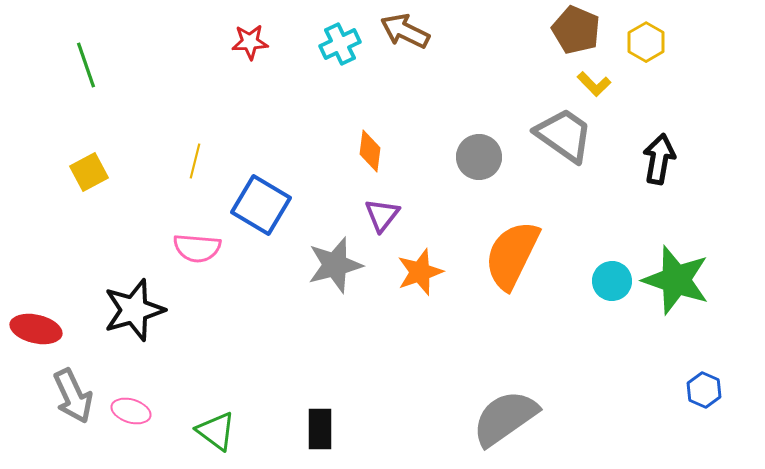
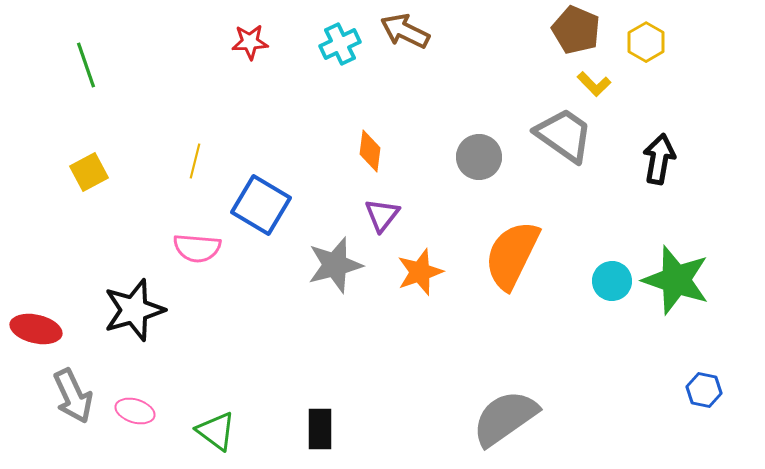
blue hexagon: rotated 12 degrees counterclockwise
pink ellipse: moved 4 px right
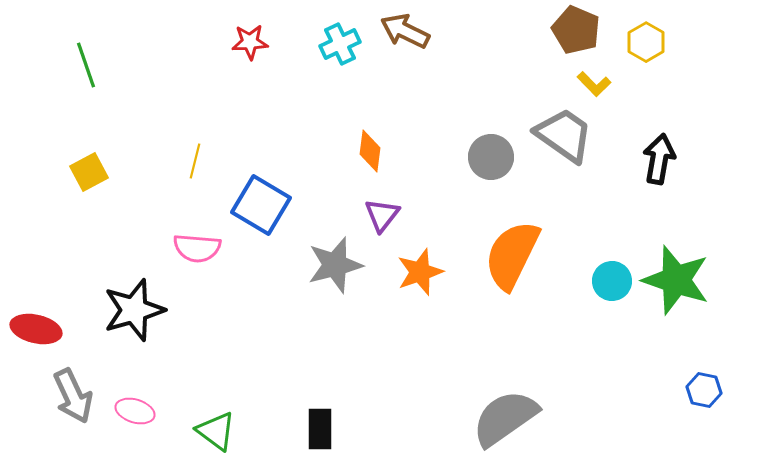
gray circle: moved 12 px right
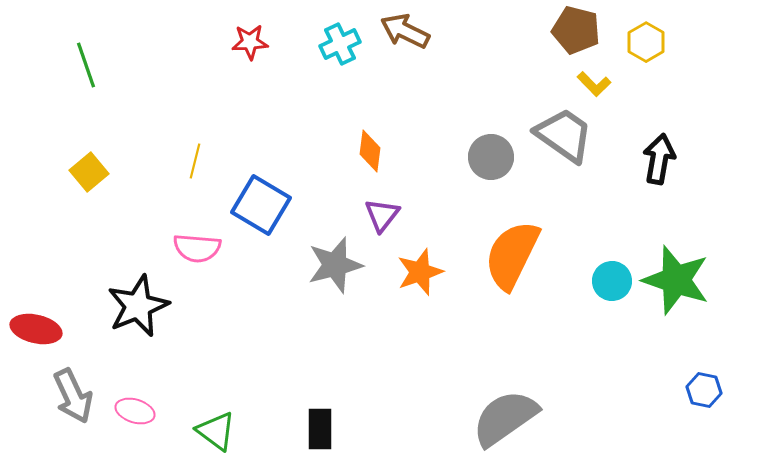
brown pentagon: rotated 9 degrees counterclockwise
yellow square: rotated 12 degrees counterclockwise
black star: moved 4 px right, 4 px up; rotated 6 degrees counterclockwise
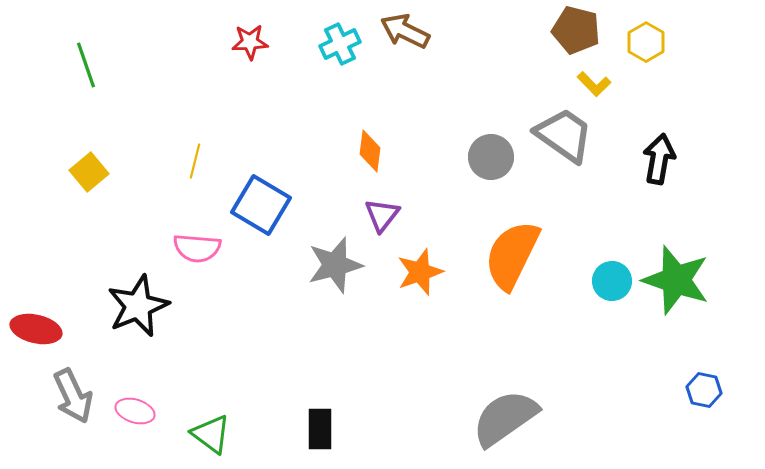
green triangle: moved 5 px left, 3 px down
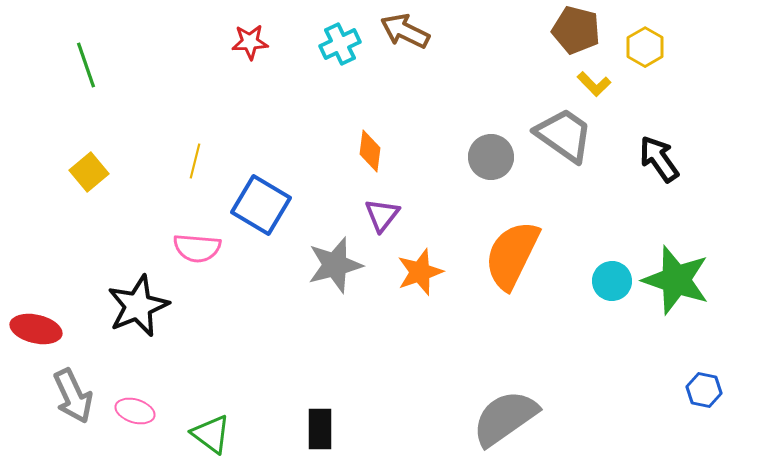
yellow hexagon: moved 1 px left, 5 px down
black arrow: rotated 45 degrees counterclockwise
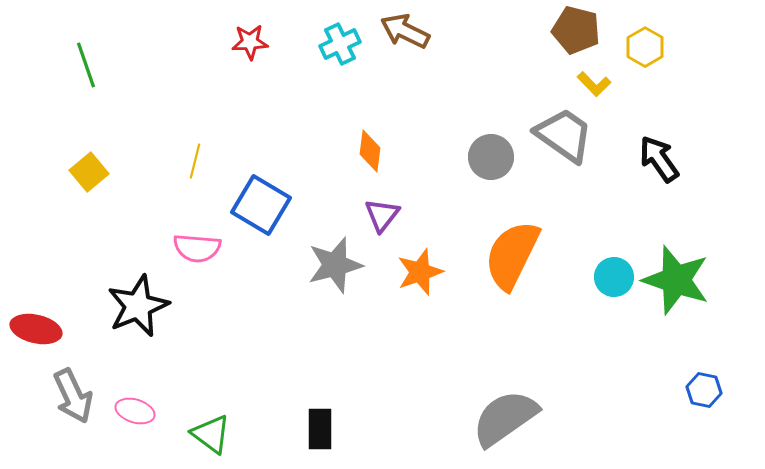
cyan circle: moved 2 px right, 4 px up
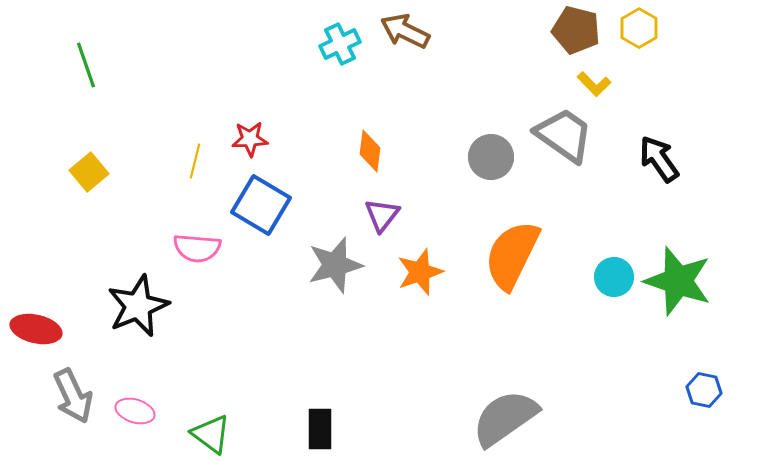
red star: moved 97 px down
yellow hexagon: moved 6 px left, 19 px up
green star: moved 2 px right, 1 px down
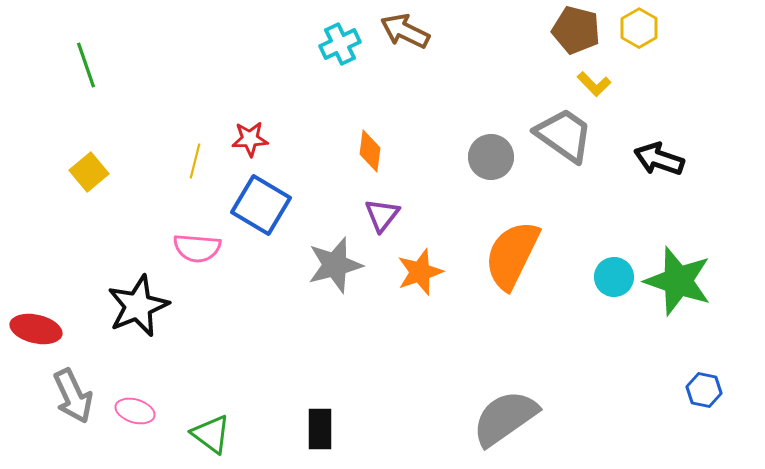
black arrow: rotated 36 degrees counterclockwise
